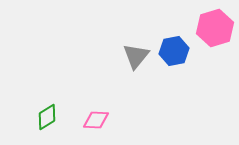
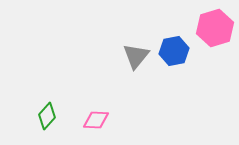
green diamond: moved 1 px up; rotated 16 degrees counterclockwise
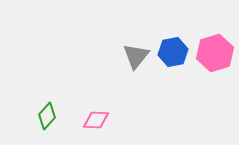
pink hexagon: moved 25 px down
blue hexagon: moved 1 px left, 1 px down
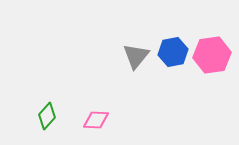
pink hexagon: moved 3 px left, 2 px down; rotated 9 degrees clockwise
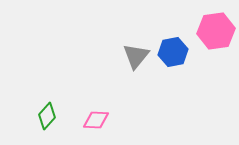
pink hexagon: moved 4 px right, 24 px up
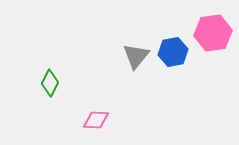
pink hexagon: moved 3 px left, 2 px down
green diamond: moved 3 px right, 33 px up; rotated 16 degrees counterclockwise
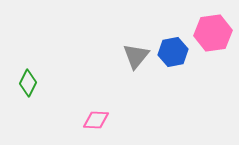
green diamond: moved 22 px left
